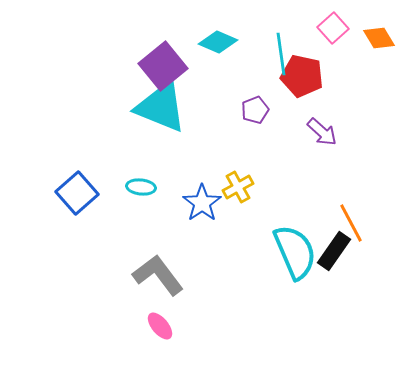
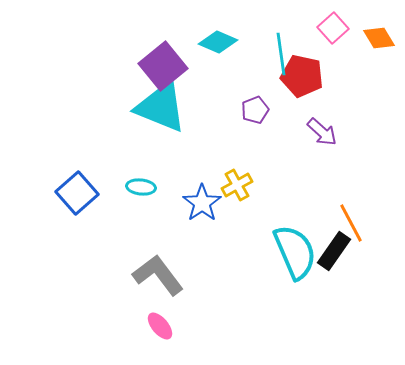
yellow cross: moved 1 px left, 2 px up
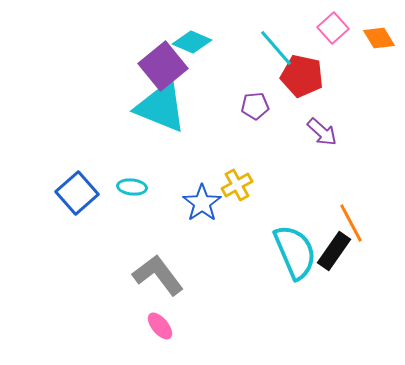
cyan diamond: moved 26 px left
cyan line: moved 5 px left, 6 px up; rotated 33 degrees counterclockwise
purple pentagon: moved 4 px up; rotated 16 degrees clockwise
cyan ellipse: moved 9 px left
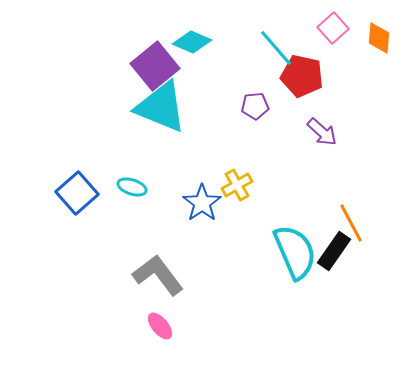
orange diamond: rotated 36 degrees clockwise
purple square: moved 8 px left
cyan ellipse: rotated 12 degrees clockwise
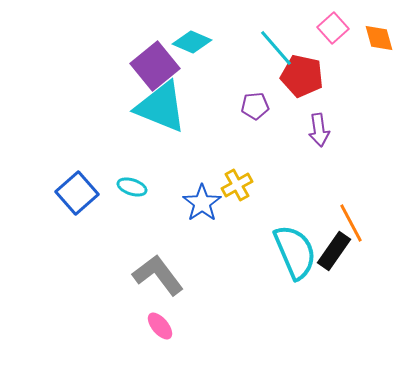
orange diamond: rotated 20 degrees counterclockwise
purple arrow: moved 3 px left, 2 px up; rotated 40 degrees clockwise
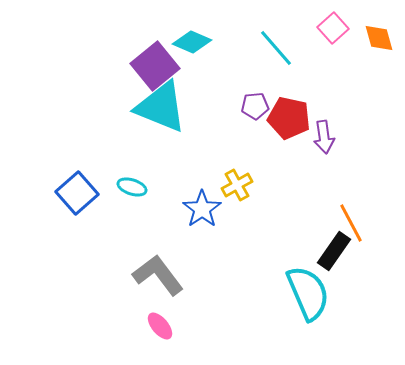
red pentagon: moved 13 px left, 42 px down
purple arrow: moved 5 px right, 7 px down
blue star: moved 6 px down
cyan semicircle: moved 13 px right, 41 px down
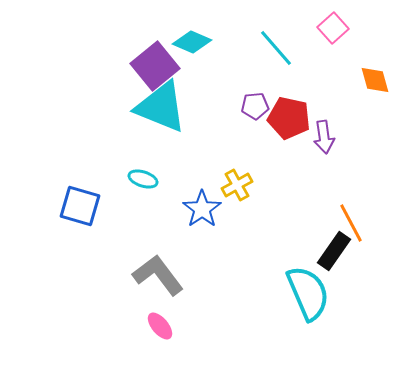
orange diamond: moved 4 px left, 42 px down
cyan ellipse: moved 11 px right, 8 px up
blue square: moved 3 px right, 13 px down; rotated 33 degrees counterclockwise
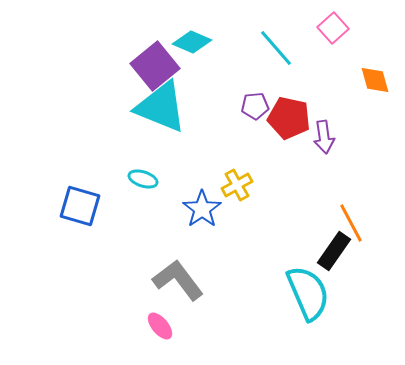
gray L-shape: moved 20 px right, 5 px down
